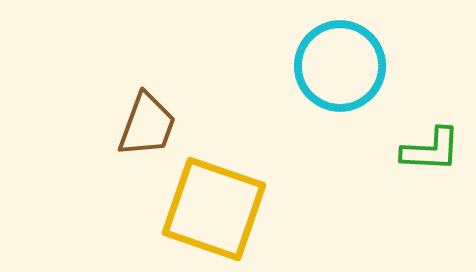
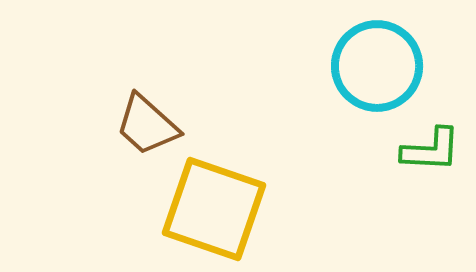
cyan circle: moved 37 px right
brown trapezoid: rotated 112 degrees clockwise
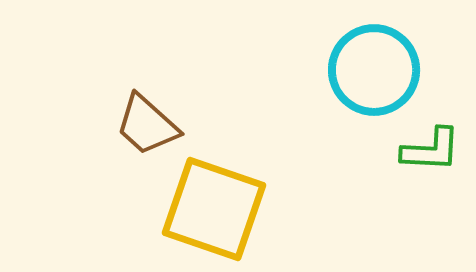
cyan circle: moved 3 px left, 4 px down
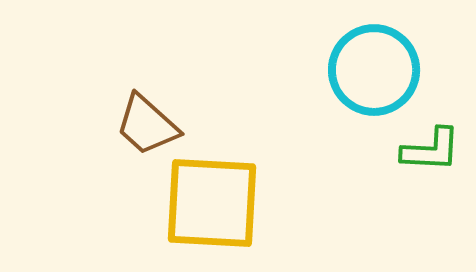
yellow square: moved 2 px left, 6 px up; rotated 16 degrees counterclockwise
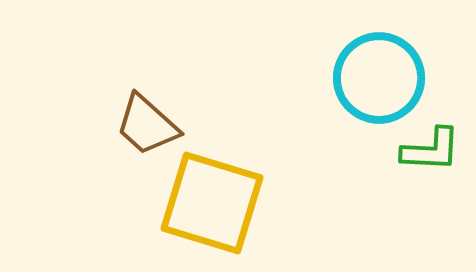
cyan circle: moved 5 px right, 8 px down
yellow square: rotated 14 degrees clockwise
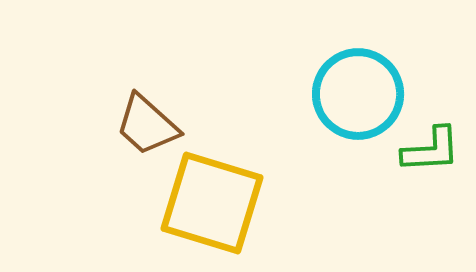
cyan circle: moved 21 px left, 16 px down
green L-shape: rotated 6 degrees counterclockwise
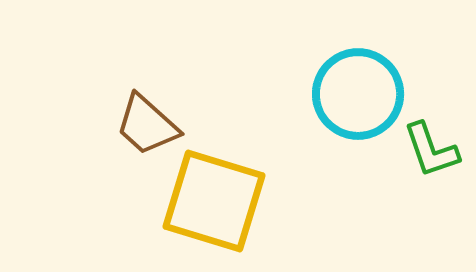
green L-shape: rotated 74 degrees clockwise
yellow square: moved 2 px right, 2 px up
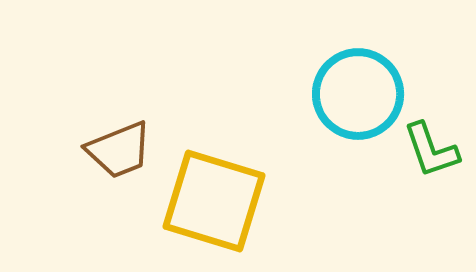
brown trapezoid: moved 28 px left, 25 px down; rotated 64 degrees counterclockwise
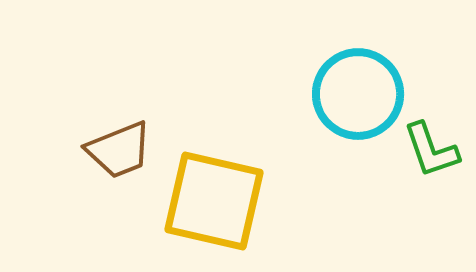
yellow square: rotated 4 degrees counterclockwise
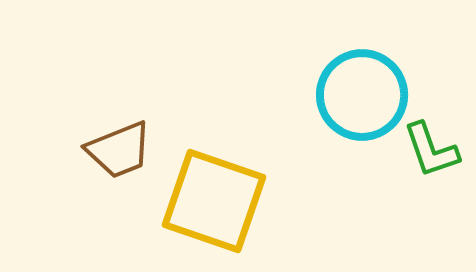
cyan circle: moved 4 px right, 1 px down
yellow square: rotated 6 degrees clockwise
